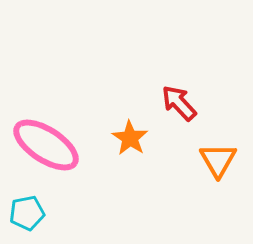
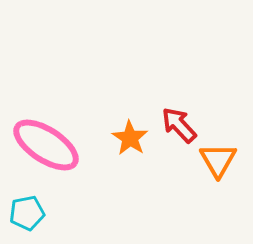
red arrow: moved 22 px down
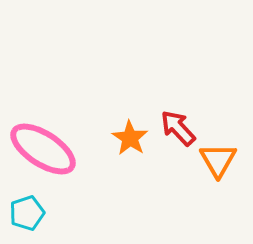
red arrow: moved 1 px left, 3 px down
pink ellipse: moved 3 px left, 4 px down
cyan pentagon: rotated 8 degrees counterclockwise
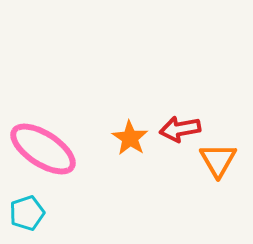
red arrow: moved 2 px right, 1 px down; rotated 57 degrees counterclockwise
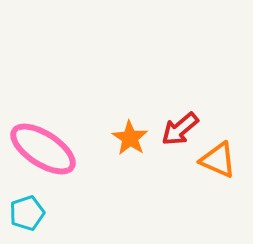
red arrow: rotated 30 degrees counterclockwise
orange triangle: rotated 36 degrees counterclockwise
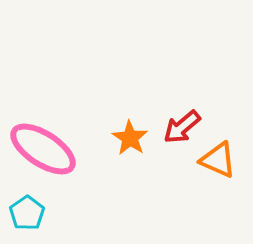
red arrow: moved 2 px right, 2 px up
cyan pentagon: rotated 16 degrees counterclockwise
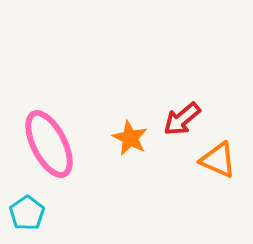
red arrow: moved 8 px up
orange star: rotated 6 degrees counterclockwise
pink ellipse: moved 6 px right, 5 px up; rotated 30 degrees clockwise
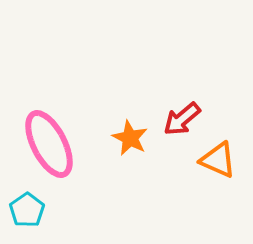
cyan pentagon: moved 3 px up
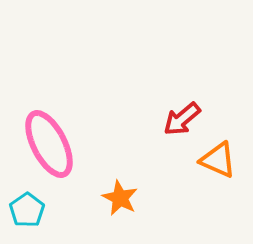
orange star: moved 10 px left, 60 px down
